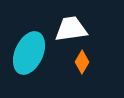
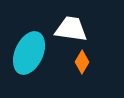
white trapezoid: rotated 16 degrees clockwise
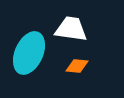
orange diamond: moved 5 px left, 4 px down; rotated 65 degrees clockwise
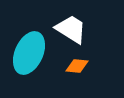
white trapezoid: rotated 24 degrees clockwise
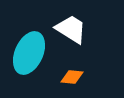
orange diamond: moved 5 px left, 11 px down
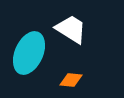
orange diamond: moved 1 px left, 3 px down
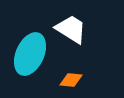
cyan ellipse: moved 1 px right, 1 px down
